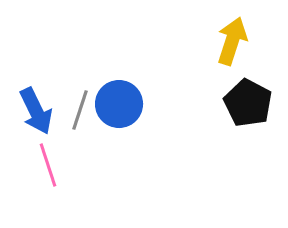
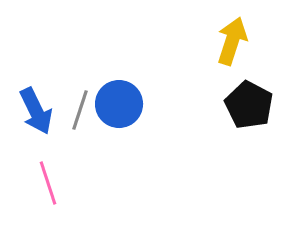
black pentagon: moved 1 px right, 2 px down
pink line: moved 18 px down
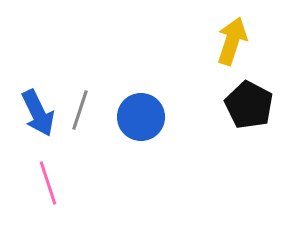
blue circle: moved 22 px right, 13 px down
blue arrow: moved 2 px right, 2 px down
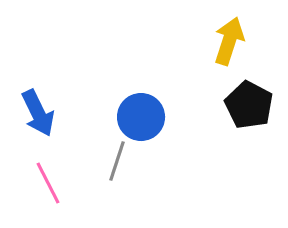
yellow arrow: moved 3 px left
gray line: moved 37 px right, 51 px down
pink line: rotated 9 degrees counterclockwise
